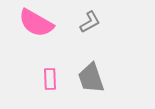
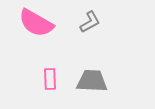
gray trapezoid: moved 1 px right, 3 px down; rotated 112 degrees clockwise
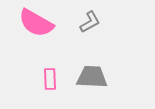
gray trapezoid: moved 4 px up
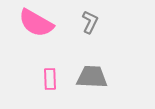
gray L-shape: rotated 35 degrees counterclockwise
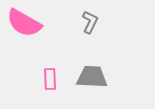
pink semicircle: moved 12 px left
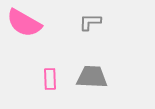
gray L-shape: rotated 115 degrees counterclockwise
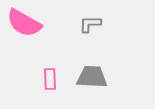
gray L-shape: moved 2 px down
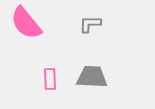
pink semicircle: moved 2 px right; rotated 21 degrees clockwise
